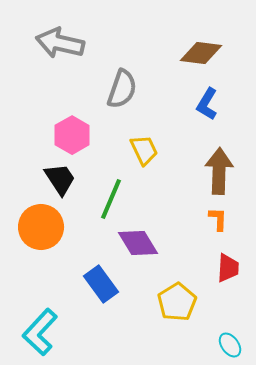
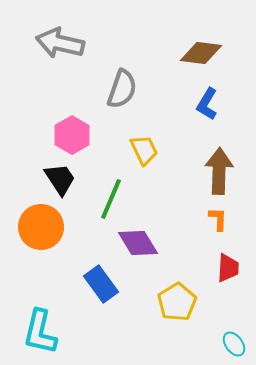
cyan L-shape: rotated 30 degrees counterclockwise
cyan ellipse: moved 4 px right, 1 px up
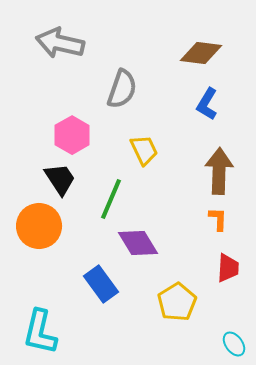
orange circle: moved 2 px left, 1 px up
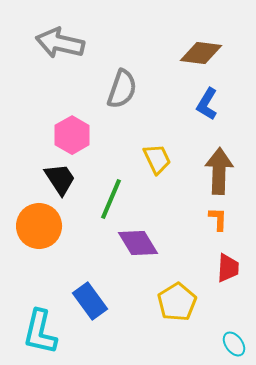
yellow trapezoid: moved 13 px right, 9 px down
blue rectangle: moved 11 px left, 17 px down
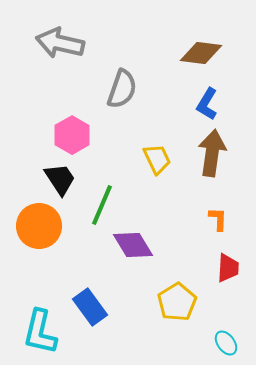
brown arrow: moved 7 px left, 18 px up; rotated 6 degrees clockwise
green line: moved 9 px left, 6 px down
purple diamond: moved 5 px left, 2 px down
blue rectangle: moved 6 px down
cyan ellipse: moved 8 px left, 1 px up
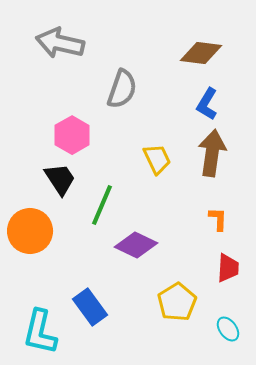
orange circle: moved 9 px left, 5 px down
purple diamond: moved 3 px right; rotated 33 degrees counterclockwise
cyan ellipse: moved 2 px right, 14 px up
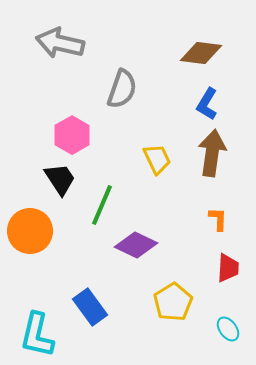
yellow pentagon: moved 4 px left
cyan L-shape: moved 3 px left, 3 px down
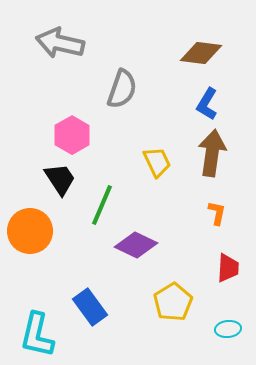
yellow trapezoid: moved 3 px down
orange L-shape: moved 1 px left, 6 px up; rotated 10 degrees clockwise
cyan ellipse: rotated 60 degrees counterclockwise
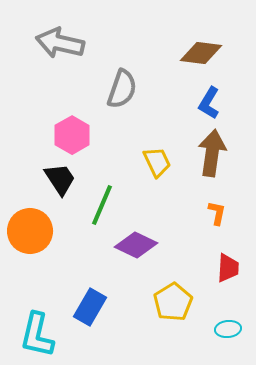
blue L-shape: moved 2 px right, 1 px up
blue rectangle: rotated 66 degrees clockwise
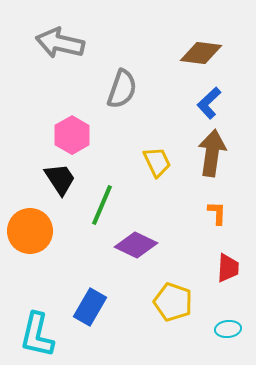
blue L-shape: rotated 16 degrees clockwise
orange L-shape: rotated 10 degrees counterclockwise
yellow pentagon: rotated 21 degrees counterclockwise
